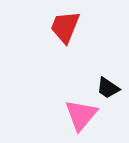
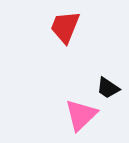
pink triangle: rotated 6 degrees clockwise
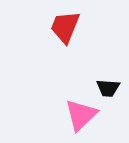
black trapezoid: rotated 30 degrees counterclockwise
